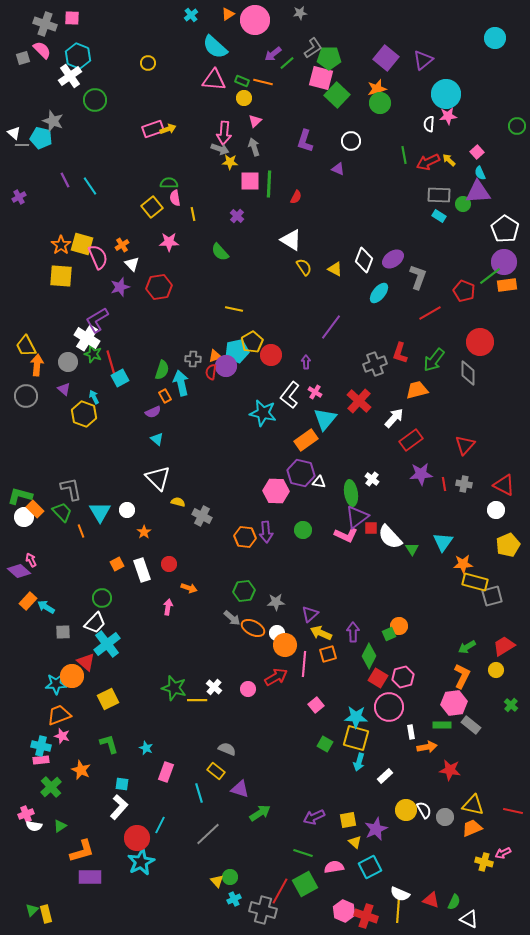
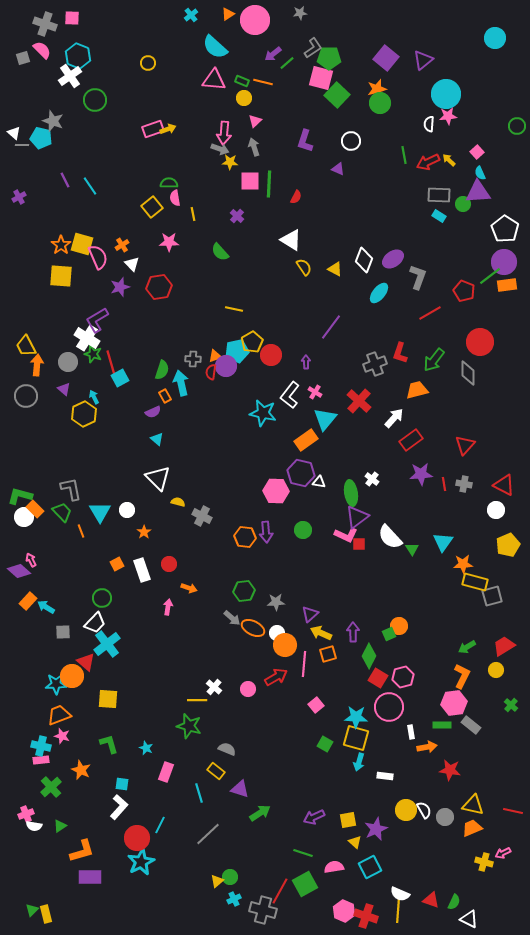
yellow hexagon at (84, 414): rotated 15 degrees clockwise
red square at (371, 528): moved 12 px left, 16 px down
green star at (174, 688): moved 15 px right, 38 px down
yellow square at (108, 699): rotated 30 degrees clockwise
white rectangle at (385, 776): rotated 49 degrees clockwise
yellow triangle at (217, 881): rotated 32 degrees clockwise
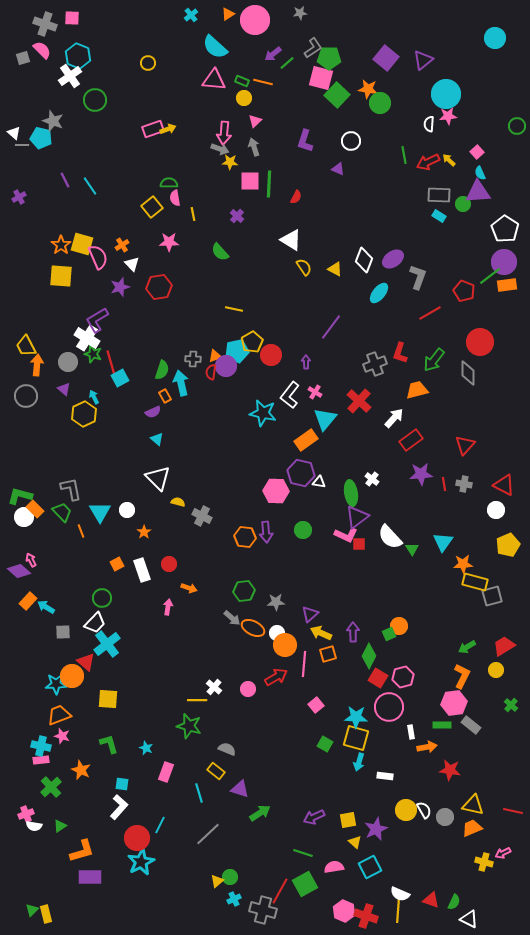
orange star at (377, 89): moved 9 px left; rotated 24 degrees clockwise
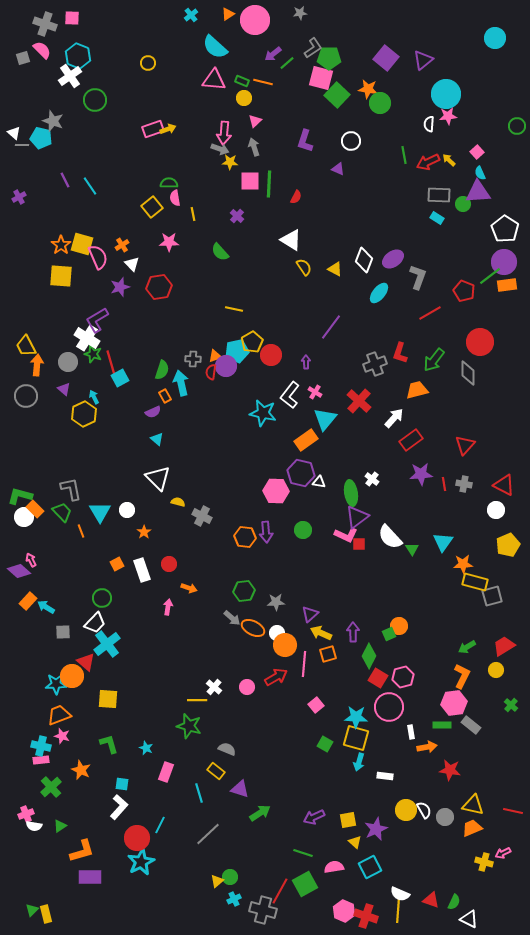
cyan rectangle at (439, 216): moved 2 px left, 2 px down
pink circle at (248, 689): moved 1 px left, 2 px up
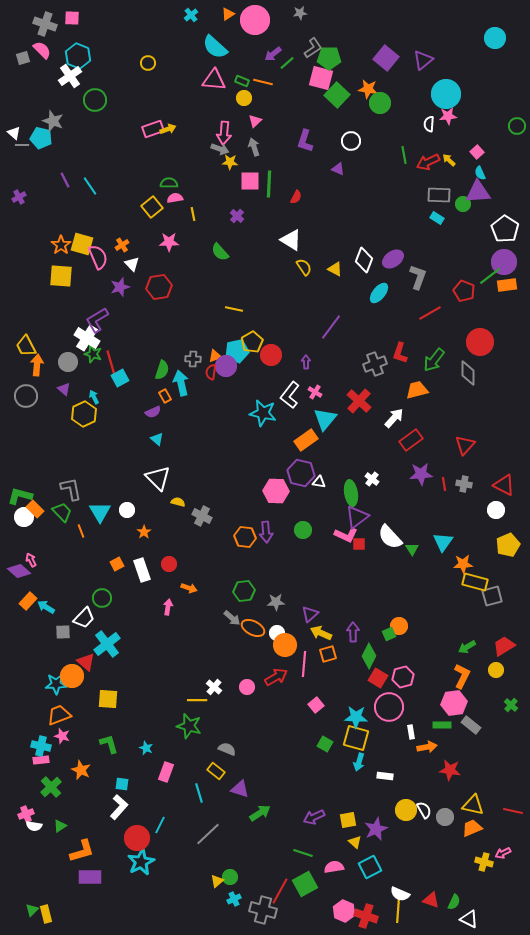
pink semicircle at (175, 198): rotated 91 degrees clockwise
white trapezoid at (95, 623): moved 11 px left, 5 px up
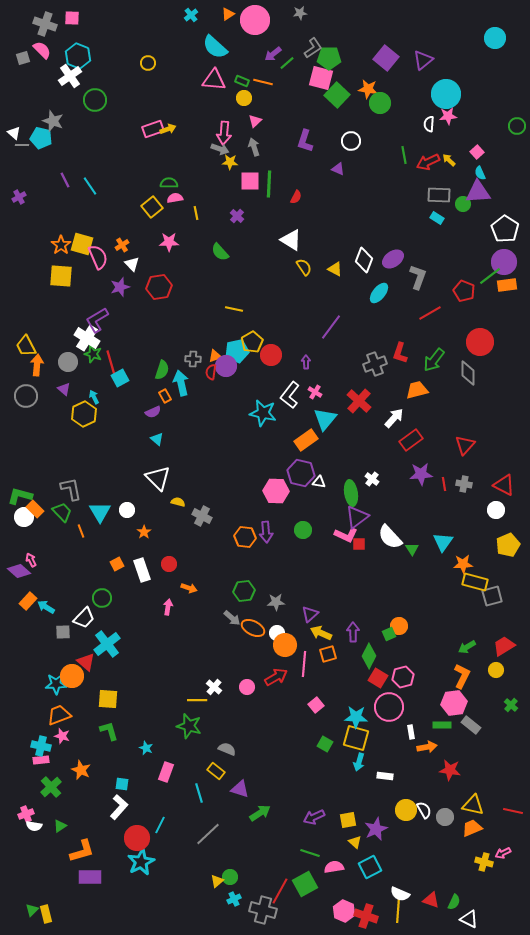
yellow line at (193, 214): moved 3 px right, 1 px up
green L-shape at (109, 744): moved 13 px up
green line at (303, 853): moved 7 px right
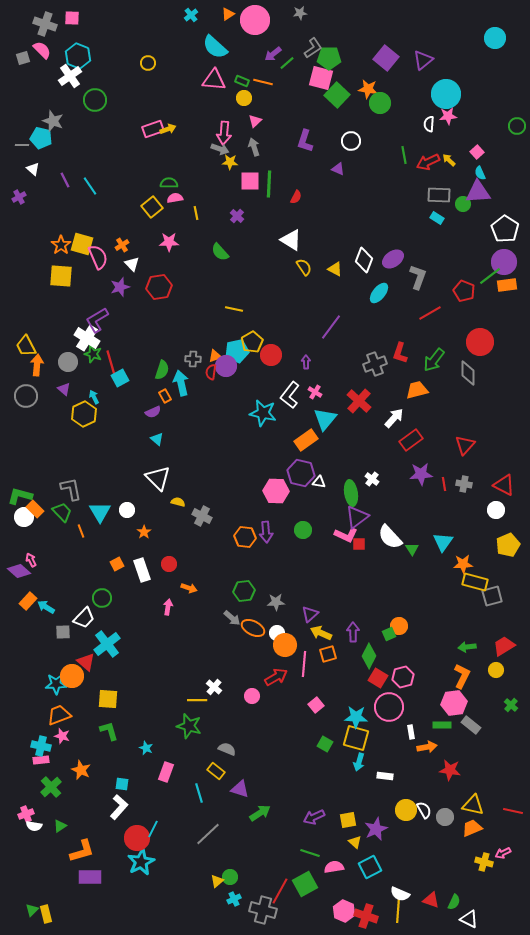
white triangle at (14, 133): moved 19 px right, 36 px down
green arrow at (467, 647): rotated 24 degrees clockwise
pink circle at (247, 687): moved 5 px right, 9 px down
cyan line at (160, 825): moved 7 px left, 4 px down
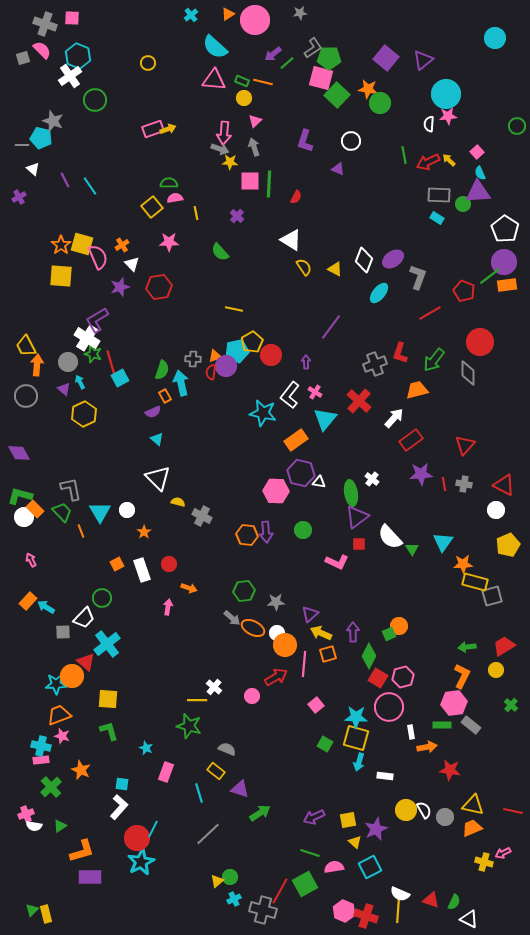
cyan arrow at (94, 397): moved 14 px left, 15 px up
orange rectangle at (306, 440): moved 10 px left
pink L-shape at (346, 535): moved 9 px left, 27 px down
orange hexagon at (245, 537): moved 2 px right, 2 px up
purple diamond at (19, 571): moved 118 px up; rotated 20 degrees clockwise
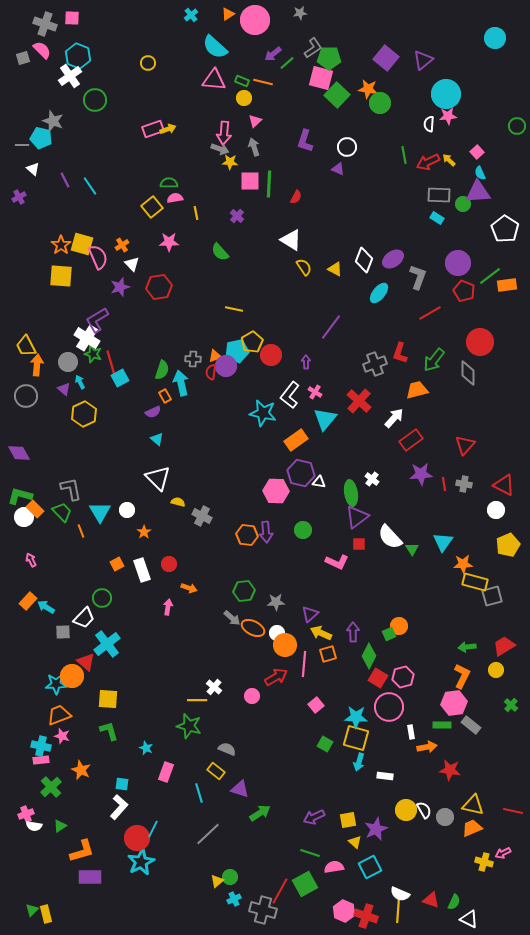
white circle at (351, 141): moved 4 px left, 6 px down
purple circle at (504, 262): moved 46 px left, 1 px down
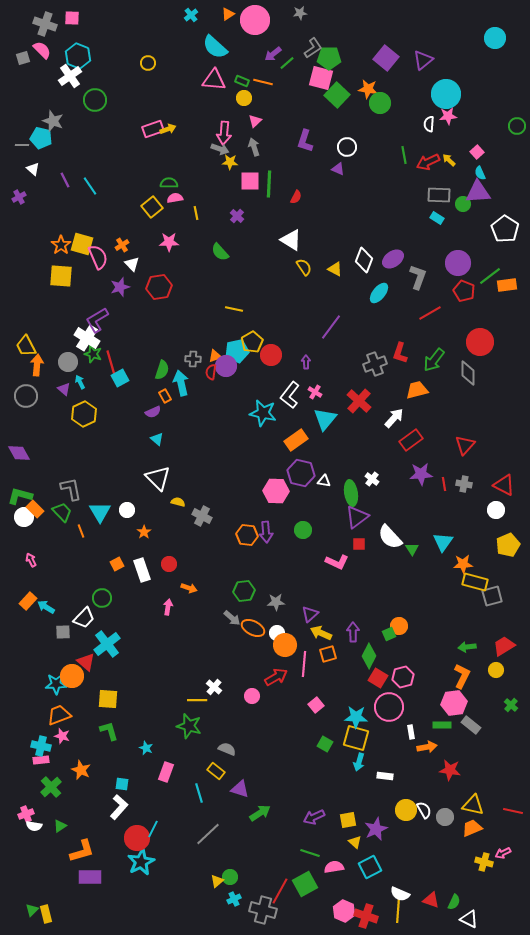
white triangle at (319, 482): moved 5 px right, 1 px up
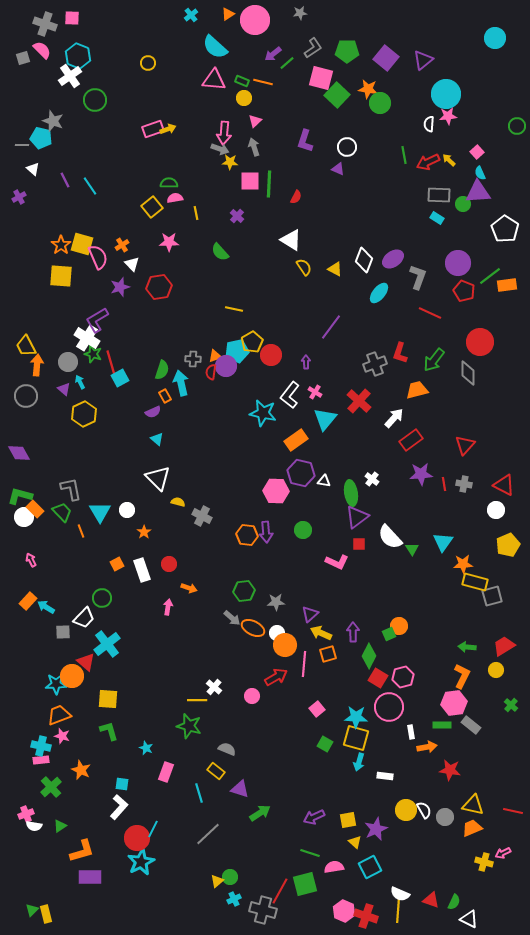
green pentagon at (329, 58): moved 18 px right, 7 px up
red line at (430, 313): rotated 55 degrees clockwise
green arrow at (467, 647): rotated 12 degrees clockwise
pink square at (316, 705): moved 1 px right, 4 px down
green square at (305, 884): rotated 15 degrees clockwise
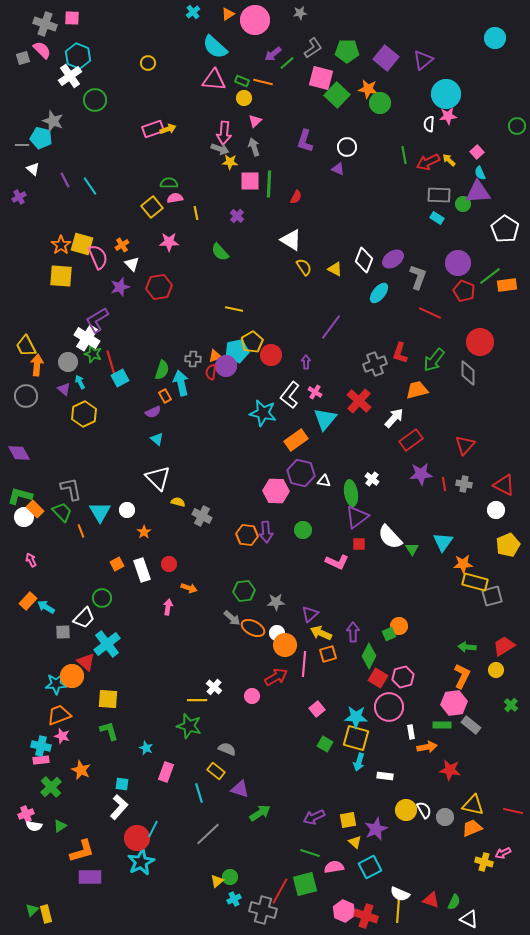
cyan cross at (191, 15): moved 2 px right, 3 px up
